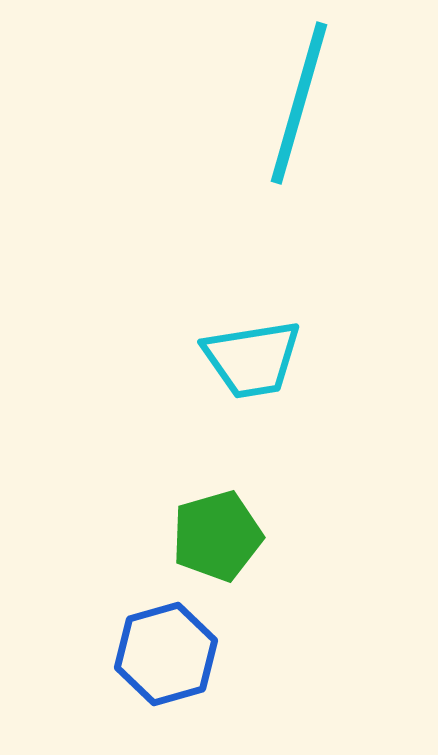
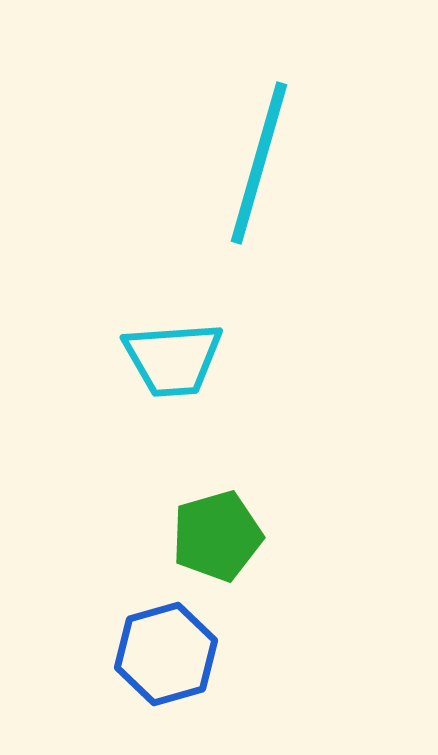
cyan line: moved 40 px left, 60 px down
cyan trapezoid: moved 79 px left; rotated 5 degrees clockwise
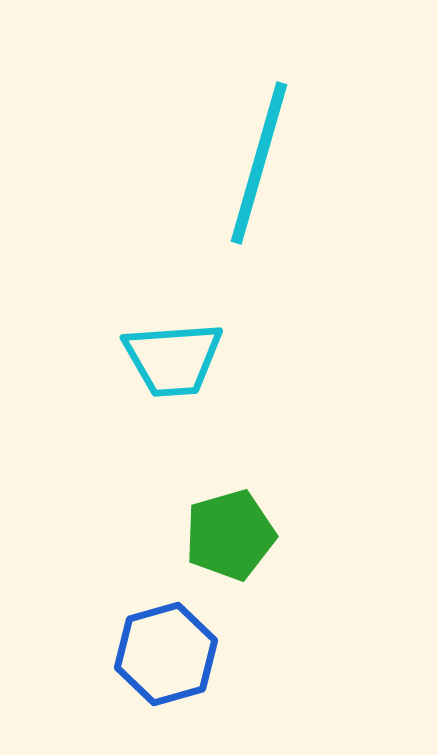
green pentagon: moved 13 px right, 1 px up
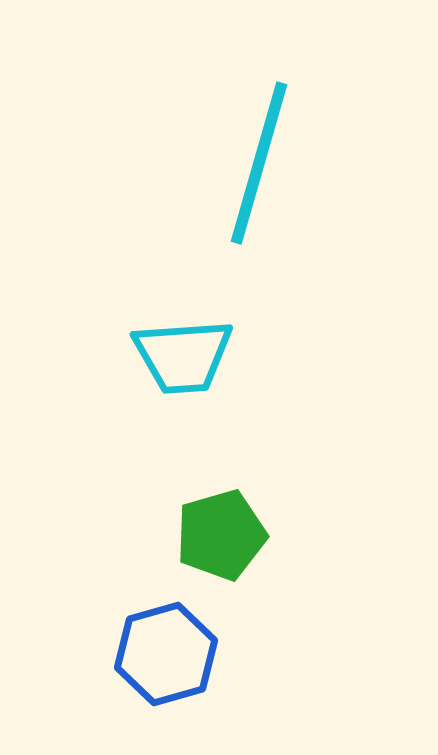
cyan trapezoid: moved 10 px right, 3 px up
green pentagon: moved 9 px left
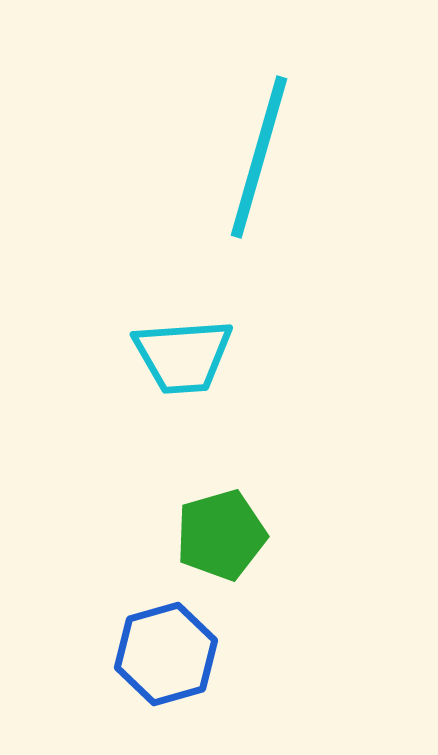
cyan line: moved 6 px up
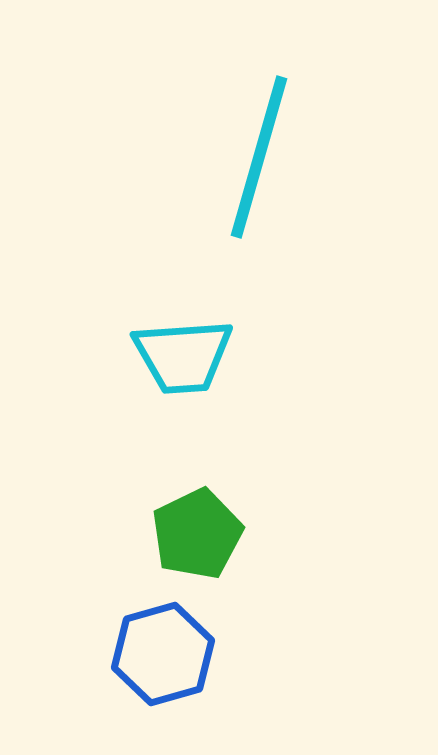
green pentagon: moved 24 px left, 1 px up; rotated 10 degrees counterclockwise
blue hexagon: moved 3 px left
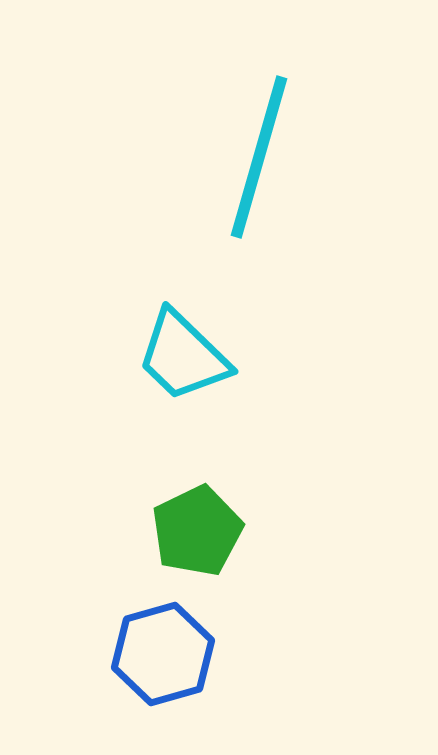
cyan trapezoid: rotated 48 degrees clockwise
green pentagon: moved 3 px up
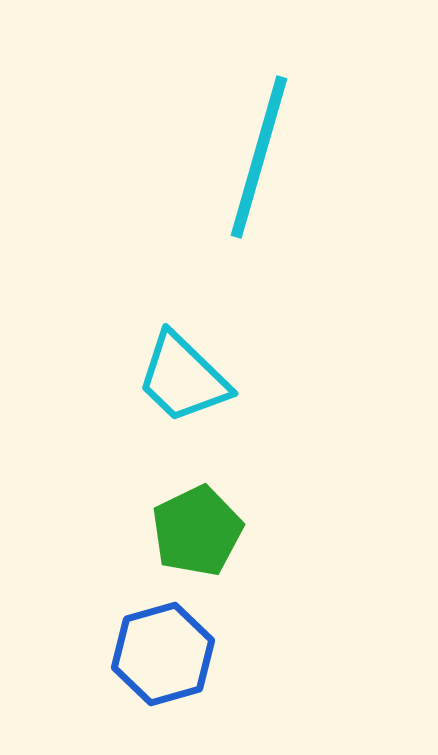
cyan trapezoid: moved 22 px down
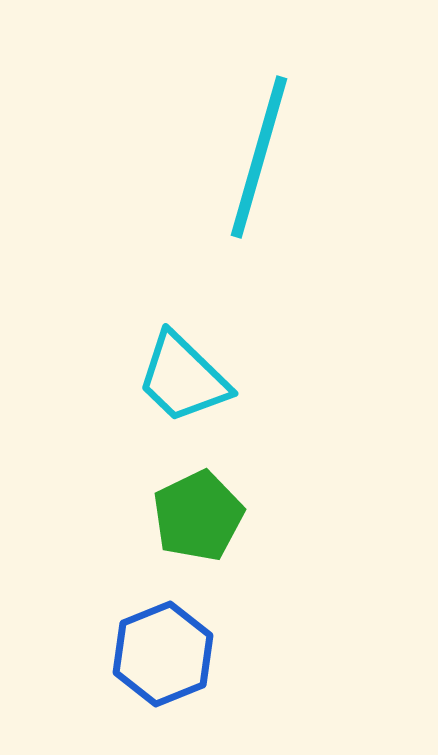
green pentagon: moved 1 px right, 15 px up
blue hexagon: rotated 6 degrees counterclockwise
